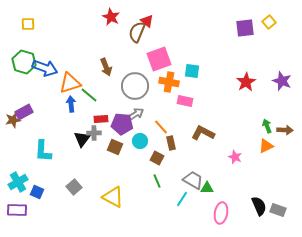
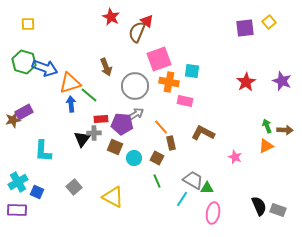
cyan circle at (140, 141): moved 6 px left, 17 px down
pink ellipse at (221, 213): moved 8 px left
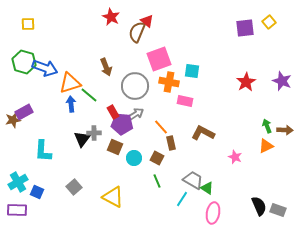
red rectangle at (101, 119): moved 12 px right, 7 px up; rotated 64 degrees clockwise
green triangle at (207, 188): rotated 32 degrees clockwise
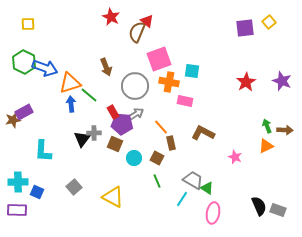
green hexagon at (24, 62): rotated 10 degrees clockwise
brown square at (115, 147): moved 3 px up
cyan cross at (18, 182): rotated 30 degrees clockwise
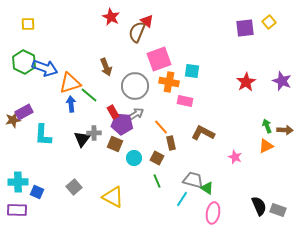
cyan L-shape at (43, 151): moved 16 px up
gray trapezoid at (193, 180): rotated 15 degrees counterclockwise
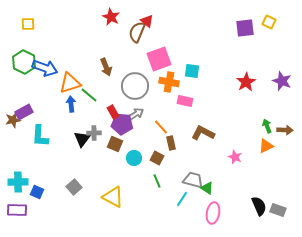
yellow square at (269, 22): rotated 24 degrees counterclockwise
cyan L-shape at (43, 135): moved 3 px left, 1 px down
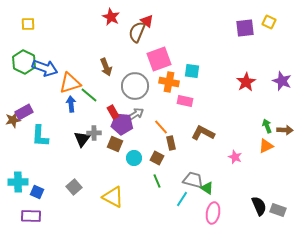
purple rectangle at (17, 210): moved 14 px right, 6 px down
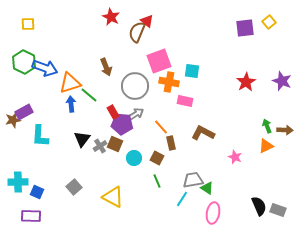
yellow square at (269, 22): rotated 24 degrees clockwise
pink square at (159, 59): moved 2 px down
gray cross at (94, 133): moved 6 px right, 13 px down; rotated 32 degrees counterclockwise
gray trapezoid at (193, 180): rotated 25 degrees counterclockwise
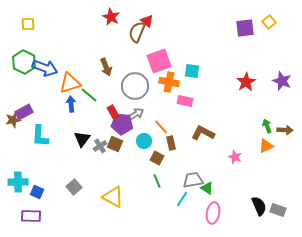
cyan circle at (134, 158): moved 10 px right, 17 px up
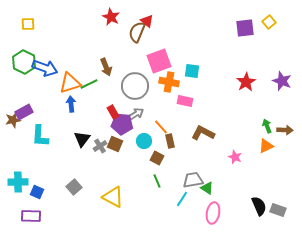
green line at (89, 95): moved 11 px up; rotated 66 degrees counterclockwise
brown rectangle at (171, 143): moved 1 px left, 2 px up
